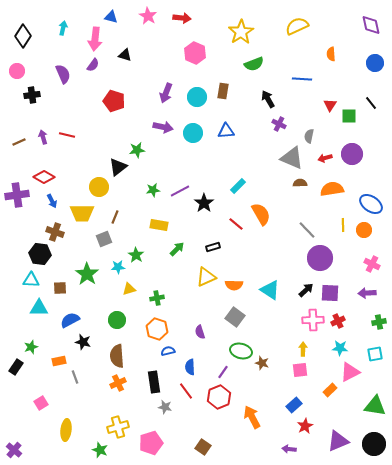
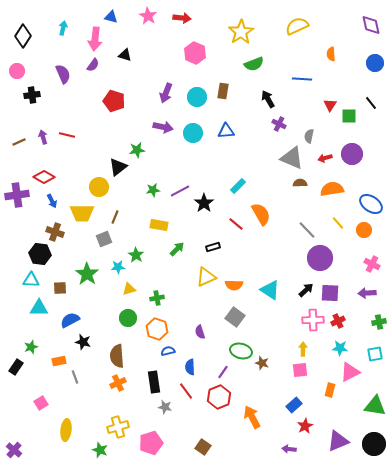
yellow line at (343, 225): moved 5 px left, 2 px up; rotated 40 degrees counterclockwise
green circle at (117, 320): moved 11 px right, 2 px up
orange rectangle at (330, 390): rotated 32 degrees counterclockwise
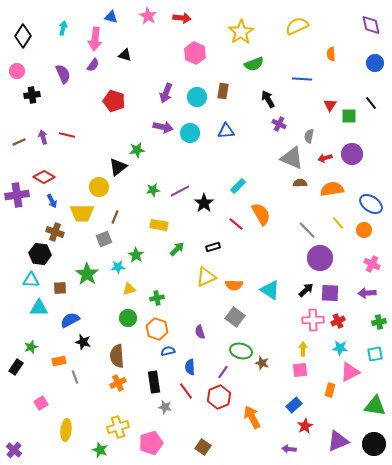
cyan circle at (193, 133): moved 3 px left
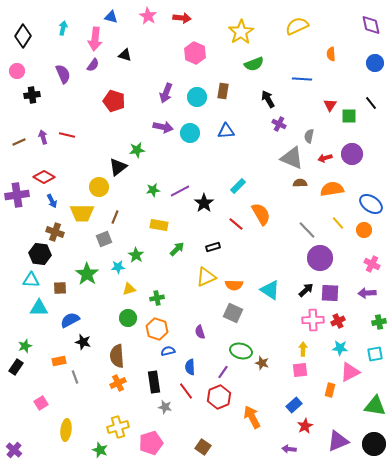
gray square at (235, 317): moved 2 px left, 4 px up; rotated 12 degrees counterclockwise
green star at (31, 347): moved 6 px left, 1 px up
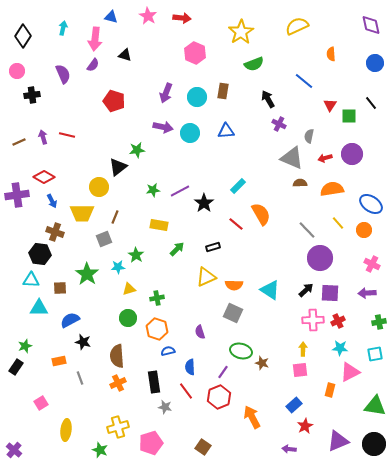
blue line at (302, 79): moved 2 px right, 2 px down; rotated 36 degrees clockwise
gray line at (75, 377): moved 5 px right, 1 px down
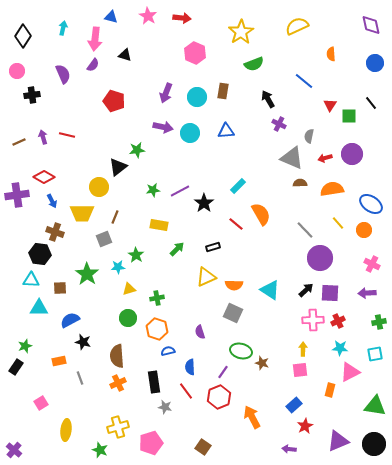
gray line at (307, 230): moved 2 px left
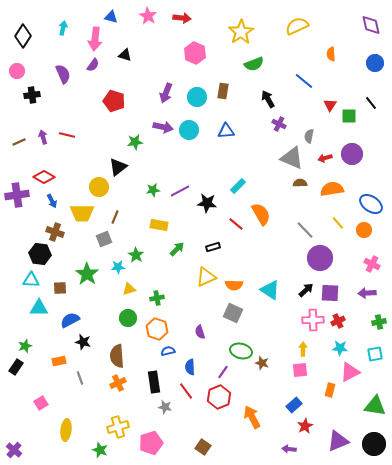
cyan circle at (190, 133): moved 1 px left, 3 px up
green star at (137, 150): moved 2 px left, 8 px up
black star at (204, 203): moved 3 px right; rotated 30 degrees counterclockwise
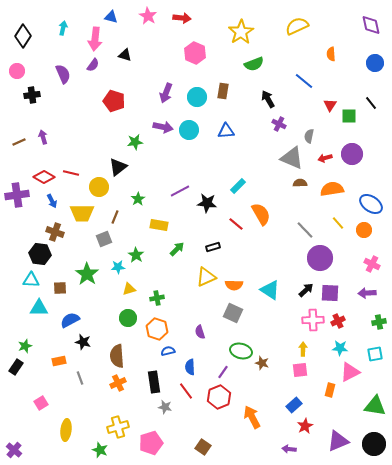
red line at (67, 135): moved 4 px right, 38 px down
green star at (153, 190): moved 15 px left, 9 px down; rotated 24 degrees counterclockwise
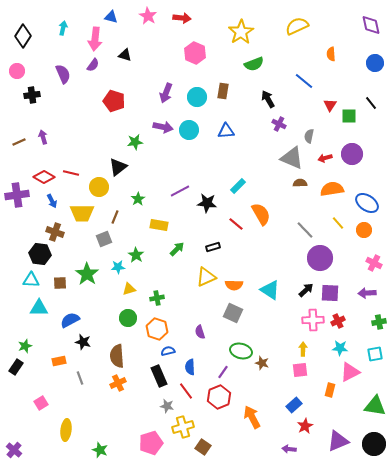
blue ellipse at (371, 204): moved 4 px left, 1 px up
pink cross at (372, 264): moved 2 px right, 1 px up
brown square at (60, 288): moved 5 px up
black rectangle at (154, 382): moved 5 px right, 6 px up; rotated 15 degrees counterclockwise
gray star at (165, 407): moved 2 px right, 1 px up
yellow cross at (118, 427): moved 65 px right
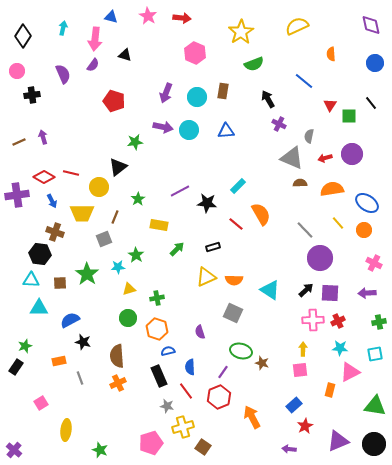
orange semicircle at (234, 285): moved 5 px up
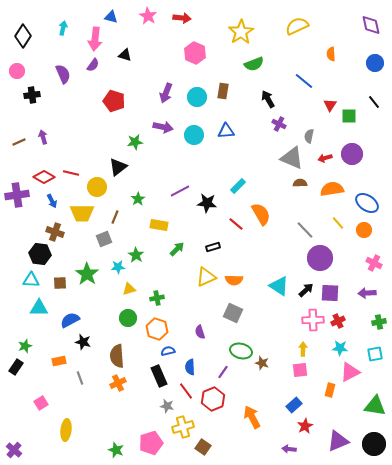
black line at (371, 103): moved 3 px right, 1 px up
cyan circle at (189, 130): moved 5 px right, 5 px down
yellow circle at (99, 187): moved 2 px left
cyan triangle at (270, 290): moved 9 px right, 4 px up
red hexagon at (219, 397): moved 6 px left, 2 px down
green star at (100, 450): moved 16 px right
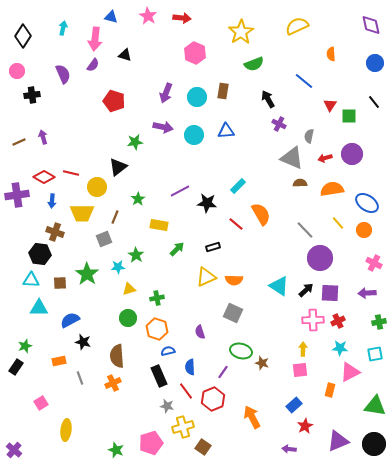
blue arrow at (52, 201): rotated 32 degrees clockwise
orange cross at (118, 383): moved 5 px left
